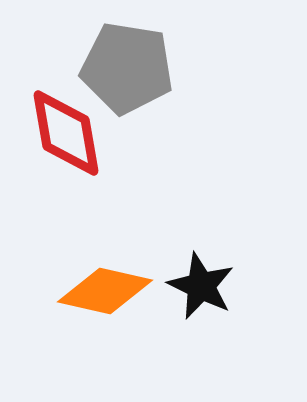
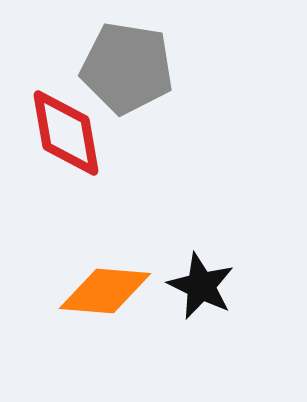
orange diamond: rotated 8 degrees counterclockwise
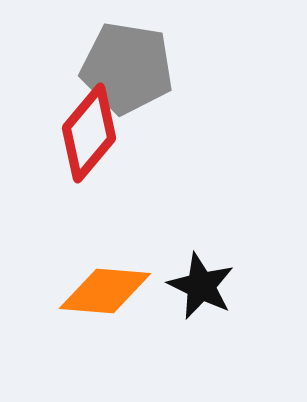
red diamond: moved 23 px right; rotated 50 degrees clockwise
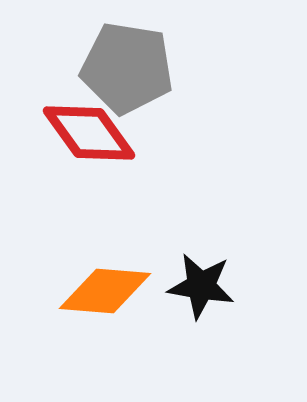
red diamond: rotated 76 degrees counterclockwise
black star: rotated 16 degrees counterclockwise
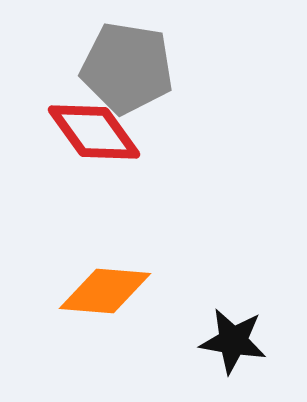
red diamond: moved 5 px right, 1 px up
black star: moved 32 px right, 55 px down
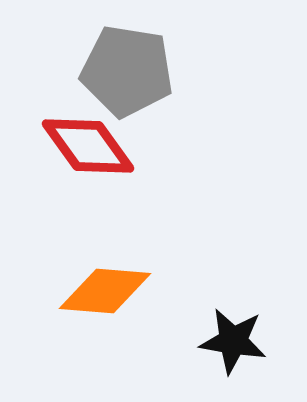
gray pentagon: moved 3 px down
red diamond: moved 6 px left, 14 px down
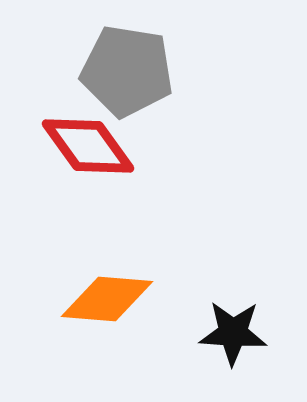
orange diamond: moved 2 px right, 8 px down
black star: moved 8 px up; rotated 6 degrees counterclockwise
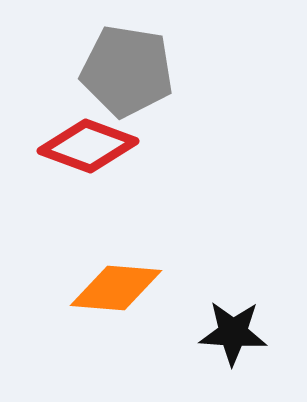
red diamond: rotated 34 degrees counterclockwise
orange diamond: moved 9 px right, 11 px up
